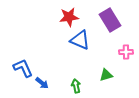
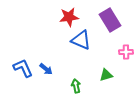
blue triangle: moved 1 px right
blue arrow: moved 4 px right, 14 px up
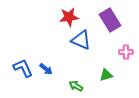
green arrow: rotated 48 degrees counterclockwise
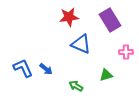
blue triangle: moved 4 px down
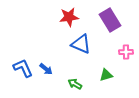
green arrow: moved 1 px left, 2 px up
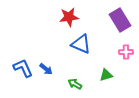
purple rectangle: moved 10 px right
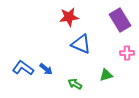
pink cross: moved 1 px right, 1 px down
blue L-shape: rotated 30 degrees counterclockwise
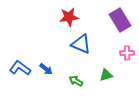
blue L-shape: moved 3 px left
green arrow: moved 1 px right, 3 px up
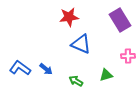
pink cross: moved 1 px right, 3 px down
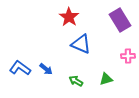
red star: rotated 30 degrees counterclockwise
green triangle: moved 4 px down
